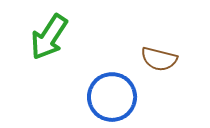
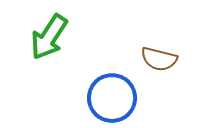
blue circle: moved 1 px down
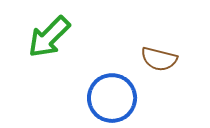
green arrow: rotated 12 degrees clockwise
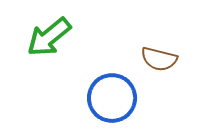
green arrow: rotated 6 degrees clockwise
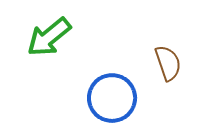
brown semicircle: moved 9 px right, 4 px down; rotated 123 degrees counterclockwise
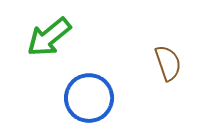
blue circle: moved 23 px left
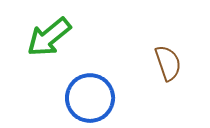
blue circle: moved 1 px right
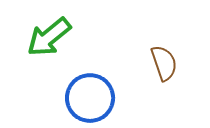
brown semicircle: moved 4 px left
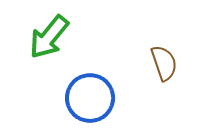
green arrow: rotated 12 degrees counterclockwise
